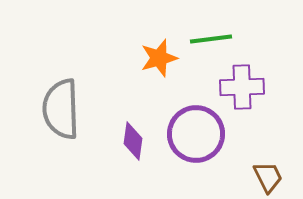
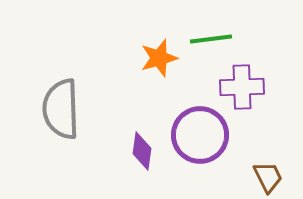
purple circle: moved 4 px right, 1 px down
purple diamond: moved 9 px right, 10 px down
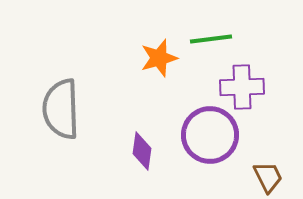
purple circle: moved 10 px right
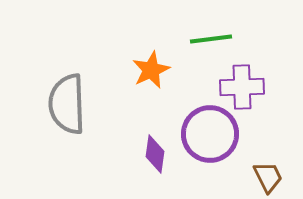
orange star: moved 8 px left, 12 px down; rotated 9 degrees counterclockwise
gray semicircle: moved 6 px right, 5 px up
purple circle: moved 1 px up
purple diamond: moved 13 px right, 3 px down
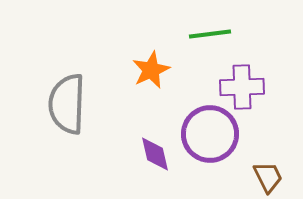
green line: moved 1 px left, 5 px up
gray semicircle: rotated 4 degrees clockwise
purple diamond: rotated 21 degrees counterclockwise
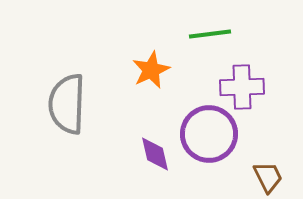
purple circle: moved 1 px left
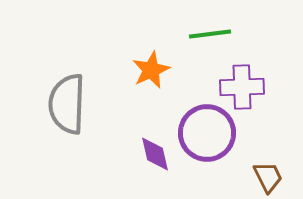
purple circle: moved 2 px left, 1 px up
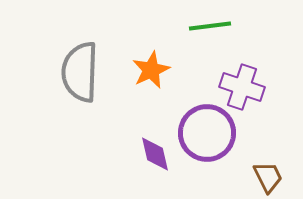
green line: moved 8 px up
purple cross: rotated 21 degrees clockwise
gray semicircle: moved 13 px right, 32 px up
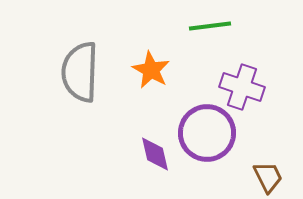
orange star: rotated 18 degrees counterclockwise
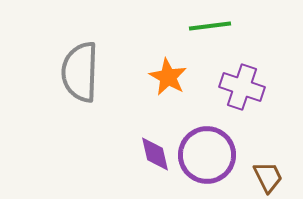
orange star: moved 17 px right, 7 px down
purple circle: moved 22 px down
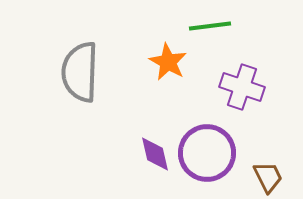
orange star: moved 15 px up
purple circle: moved 2 px up
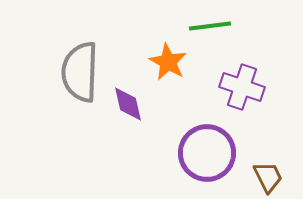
purple diamond: moved 27 px left, 50 px up
